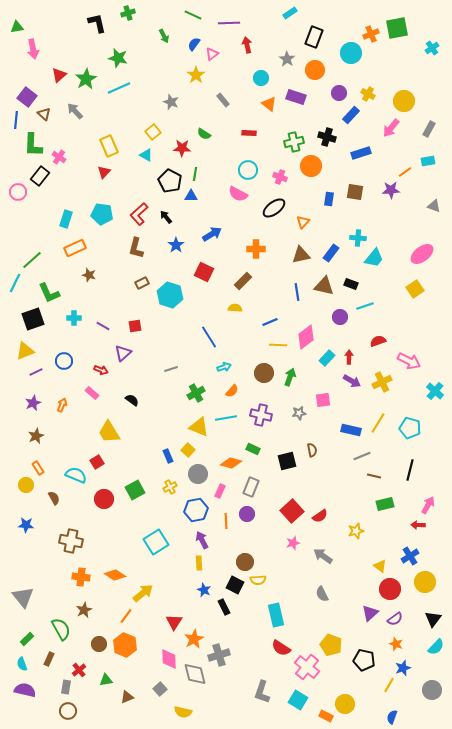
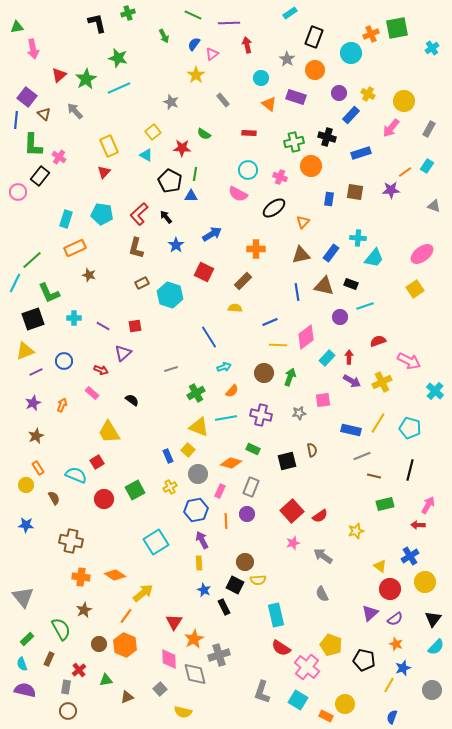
cyan rectangle at (428, 161): moved 1 px left, 5 px down; rotated 48 degrees counterclockwise
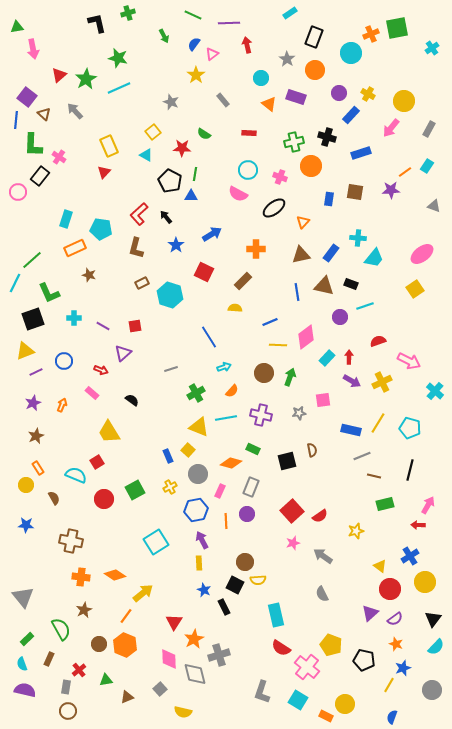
cyan pentagon at (102, 214): moved 1 px left, 15 px down
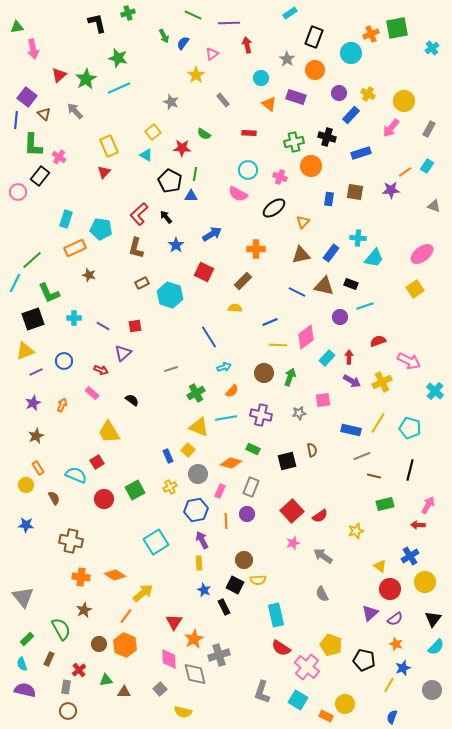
blue semicircle at (194, 44): moved 11 px left, 1 px up
blue line at (297, 292): rotated 54 degrees counterclockwise
brown circle at (245, 562): moved 1 px left, 2 px up
brown triangle at (127, 697): moved 3 px left, 5 px up; rotated 24 degrees clockwise
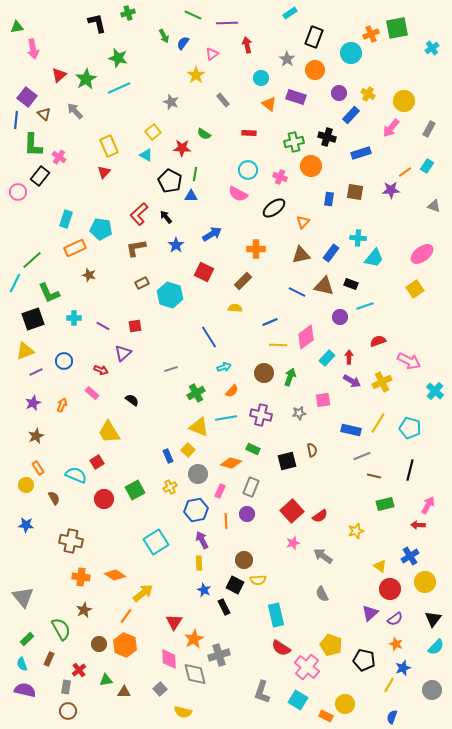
purple line at (229, 23): moved 2 px left
brown L-shape at (136, 248): rotated 65 degrees clockwise
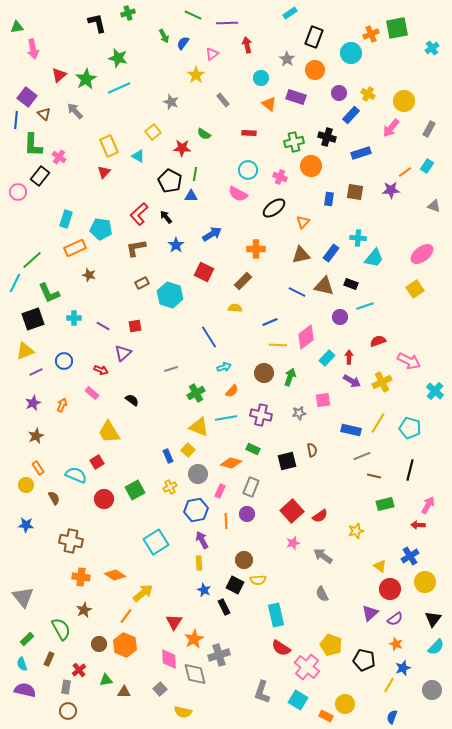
cyan triangle at (146, 155): moved 8 px left, 1 px down
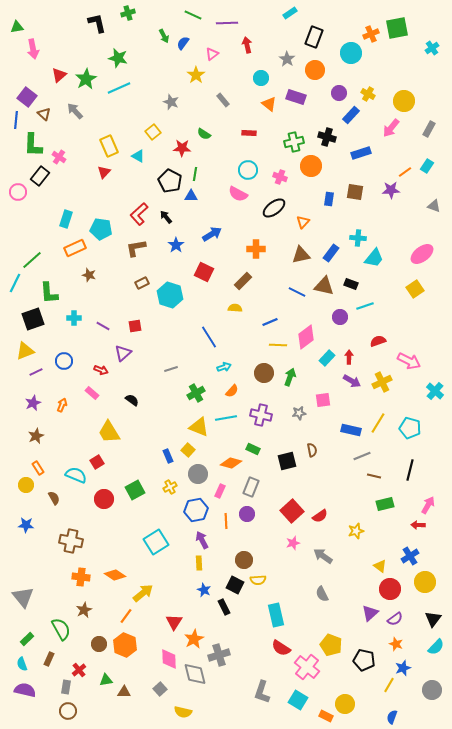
green L-shape at (49, 293): rotated 20 degrees clockwise
